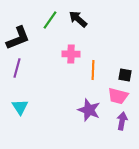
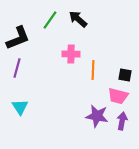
purple star: moved 8 px right, 6 px down; rotated 10 degrees counterclockwise
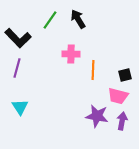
black arrow: rotated 18 degrees clockwise
black L-shape: rotated 68 degrees clockwise
black square: rotated 24 degrees counterclockwise
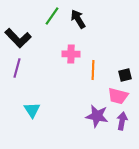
green line: moved 2 px right, 4 px up
cyan triangle: moved 12 px right, 3 px down
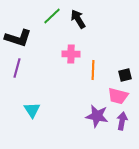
green line: rotated 12 degrees clockwise
black L-shape: rotated 28 degrees counterclockwise
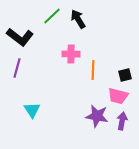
black L-shape: moved 2 px right, 1 px up; rotated 20 degrees clockwise
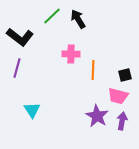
purple star: rotated 20 degrees clockwise
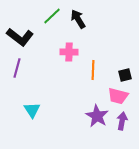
pink cross: moved 2 px left, 2 px up
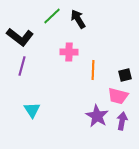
purple line: moved 5 px right, 2 px up
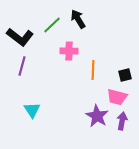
green line: moved 9 px down
pink cross: moved 1 px up
pink trapezoid: moved 1 px left, 1 px down
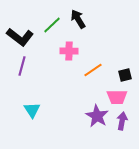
orange line: rotated 54 degrees clockwise
pink trapezoid: rotated 15 degrees counterclockwise
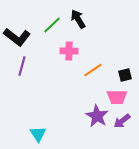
black L-shape: moved 3 px left
cyan triangle: moved 6 px right, 24 px down
purple arrow: rotated 138 degrees counterclockwise
